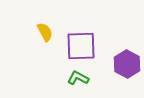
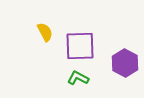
purple square: moved 1 px left
purple hexagon: moved 2 px left, 1 px up
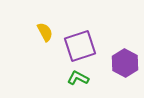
purple square: rotated 16 degrees counterclockwise
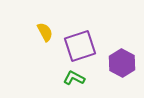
purple hexagon: moved 3 px left
green L-shape: moved 4 px left
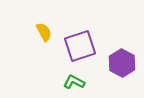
yellow semicircle: moved 1 px left
green L-shape: moved 4 px down
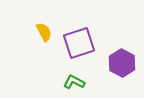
purple square: moved 1 px left, 3 px up
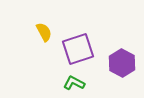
purple square: moved 1 px left, 6 px down
green L-shape: moved 1 px down
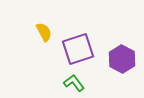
purple hexagon: moved 4 px up
green L-shape: rotated 25 degrees clockwise
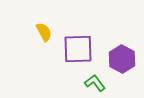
purple square: rotated 16 degrees clockwise
green L-shape: moved 21 px right
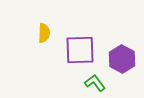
yellow semicircle: moved 1 px down; rotated 30 degrees clockwise
purple square: moved 2 px right, 1 px down
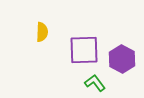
yellow semicircle: moved 2 px left, 1 px up
purple square: moved 4 px right
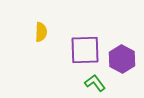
yellow semicircle: moved 1 px left
purple square: moved 1 px right
